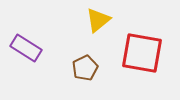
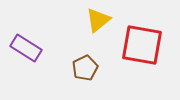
red square: moved 8 px up
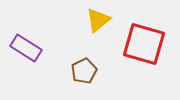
red square: moved 2 px right, 1 px up; rotated 6 degrees clockwise
brown pentagon: moved 1 px left, 3 px down
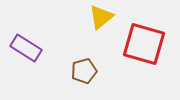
yellow triangle: moved 3 px right, 3 px up
brown pentagon: rotated 10 degrees clockwise
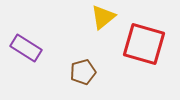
yellow triangle: moved 2 px right
brown pentagon: moved 1 px left, 1 px down
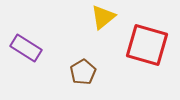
red square: moved 3 px right, 1 px down
brown pentagon: rotated 15 degrees counterclockwise
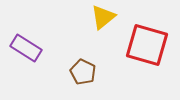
brown pentagon: rotated 15 degrees counterclockwise
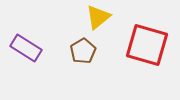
yellow triangle: moved 5 px left
brown pentagon: moved 21 px up; rotated 15 degrees clockwise
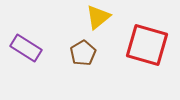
brown pentagon: moved 2 px down
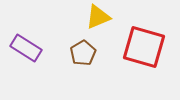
yellow triangle: rotated 16 degrees clockwise
red square: moved 3 px left, 2 px down
